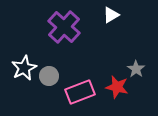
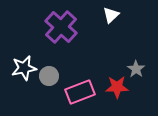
white triangle: rotated 12 degrees counterclockwise
purple cross: moved 3 px left
white star: rotated 15 degrees clockwise
red star: rotated 15 degrees counterclockwise
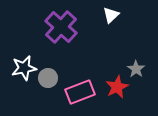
gray circle: moved 1 px left, 2 px down
red star: rotated 25 degrees counterclockwise
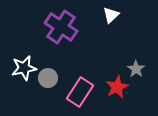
purple cross: rotated 8 degrees counterclockwise
pink rectangle: rotated 36 degrees counterclockwise
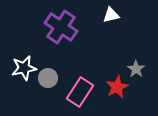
white triangle: rotated 30 degrees clockwise
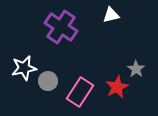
gray circle: moved 3 px down
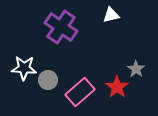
white star: rotated 15 degrees clockwise
gray circle: moved 1 px up
red star: rotated 10 degrees counterclockwise
pink rectangle: rotated 16 degrees clockwise
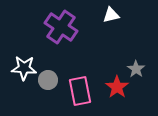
pink rectangle: moved 1 px up; rotated 60 degrees counterclockwise
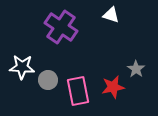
white triangle: rotated 30 degrees clockwise
white star: moved 2 px left, 1 px up
red star: moved 4 px left; rotated 25 degrees clockwise
pink rectangle: moved 2 px left
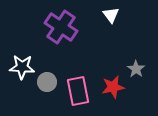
white triangle: rotated 36 degrees clockwise
gray circle: moved 1 px left, 2 px down
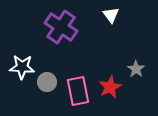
red star: moved 3 px left; rotated 15 degrees counterclockwise
